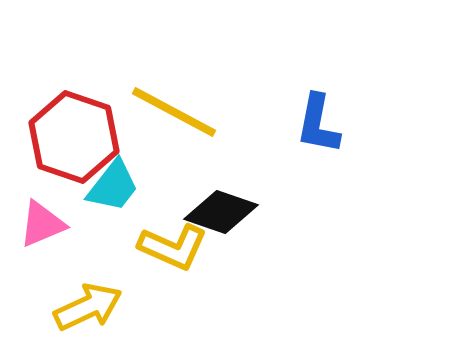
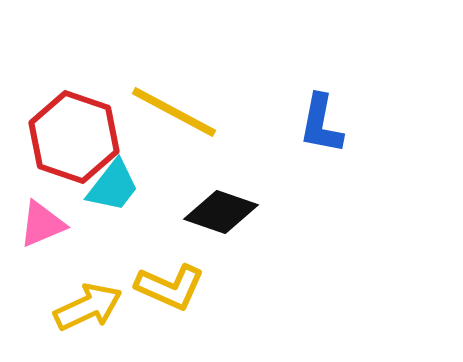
blue L-shape: moved 3 px right
yellow L-shape: moved 3 px left, 40 px down
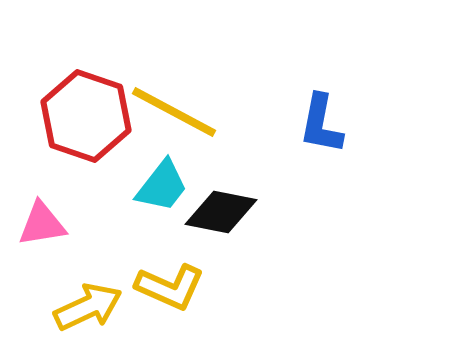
red hexagon: moved 12 px right, 21 px up
cyan trapezoid: moved 49 px right
black diamond: rotated 8 degrees counterclockwise
pink triangle: rotated 14 degrees clockwise
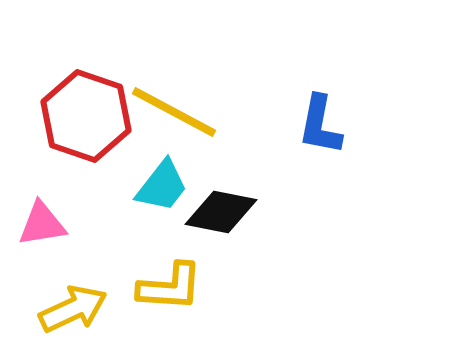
blue L-shape: moved 1 px left, 1 px down
yellow L-shape: rotated 20 degrees counterclockwise
yellow arrow: moved 15 px left, 2 px down
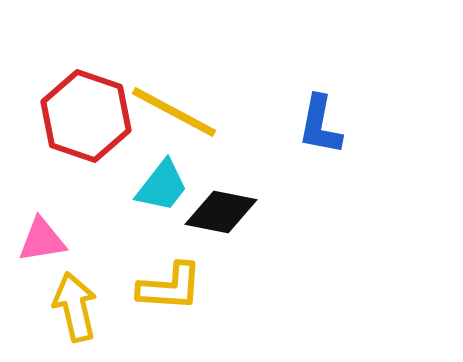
pink triangle: moved 16 px down
yellow arrow: moved 2 px right, 2 px up; rotated 78 degrees counterclockwise
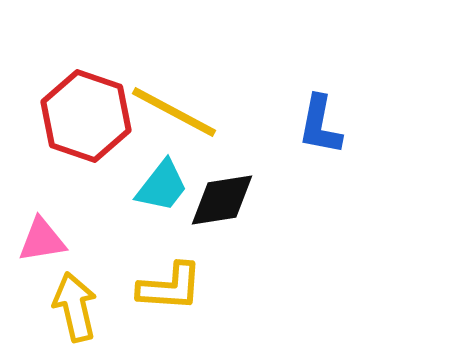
black diamond: moved 1 px right, 12 px up; rotated 20 degrees counterclockwise
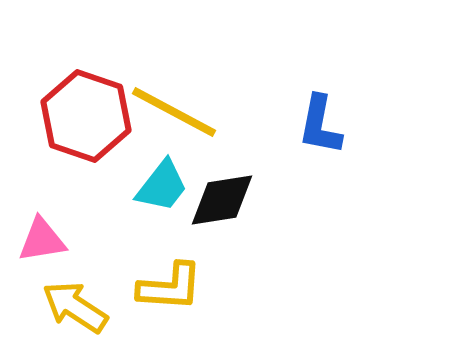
yellow arrow: rotated 44 degrees counterclockwise
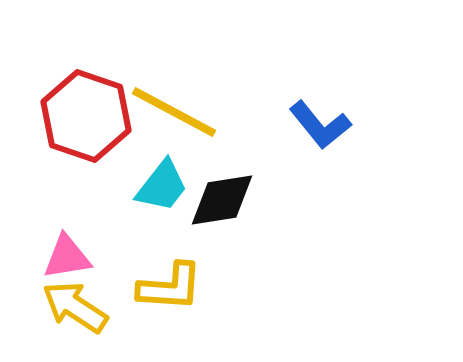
blue L-shape: rotated 50 degrees counterclockwise
pink triangle: moved 25 px right, 17 px down
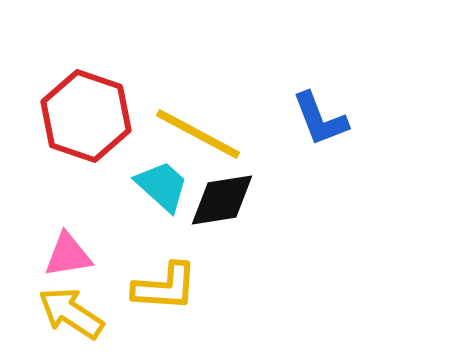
yellow line: moved 24 px right, 22 px down
blue L-shape: moved 6 px up; rotated 18 degrees clockwise
cyan trapezoid: rotated 86 degrees counterclockwise
pink triangle: moved 1 px right, 2 px up
yellow L-shape: moved 5 px left
yellow arrow: moved 4 px left, 6 px down
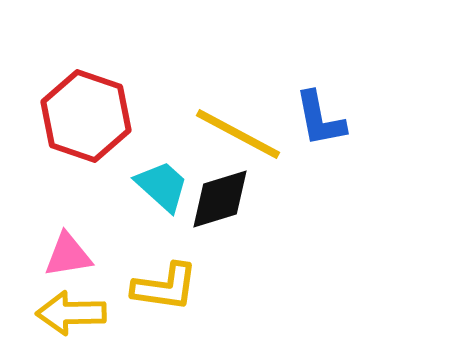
blue L-shape: rotated 10 degrees clockwise
yellow line: moved 40 px right
black diamond: moved 2 px left, 1 px up; rotated 8 degrees counterclockwise
yellow L-shape: rotated 4 degrees clockwise
yellow arrow: rotated 34 degrees counterclockwise
